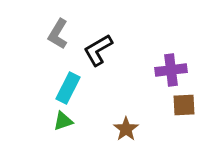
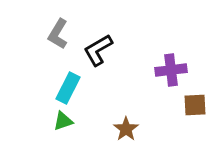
brown square: moved 11 px right
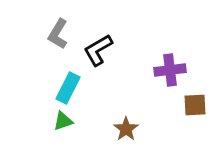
purple cross: moved 1 px left
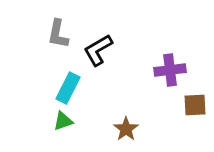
gray L-shape: rotated 20 degrees counterclockwise
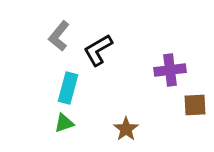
gray L-shape: moved 1 px right, 2 px down; rotated 28 degrees clockwise
cyan rectangle: rotated 12 degrees counterclockwise
green triangle: moved 1 px right, 2 px down
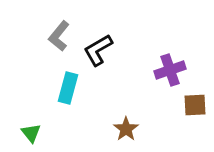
purple cross: rotated 12 degrees counterclockwise
green triangle: moved 33 px left, 10 px down; rotated 50 degrees counterclockwise
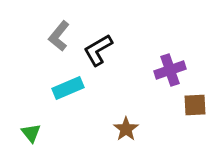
cyan rectangle: rotated 52 degrees clockwise
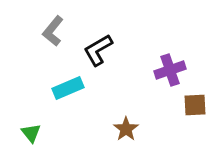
gray L-shape: moved 6 px left, 5 px up
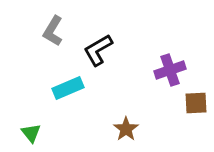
gray L-shape: rotated 8 degrees counterclockwise
brown square: moved 1 px right, 2 px up
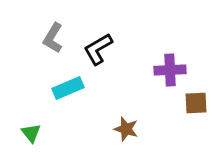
gray L-shape: moved 7 px down
black L-shape: moved 1 px up
purple cross: rotated 16 degrees clockwise
brown star: rotated 20 degrees counterclockwise
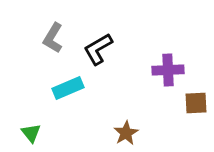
purple cross: moved 2 px left
brown star: moved 4 px down; rotated 25 degrees clockwise
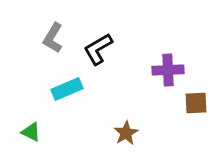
cyan rectangle: moved 1 px left, 1 px down
green triangle: moved 1 px up; rotated 25 degrees counterclockwise
